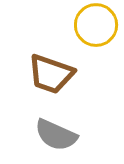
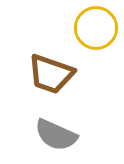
yellow circle: moved 3 px down
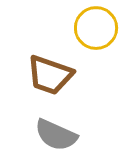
brown trapezoid: moved 1 px left, 1 px down
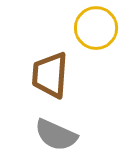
brown trapezoid: rotated 75 degrees clockwise
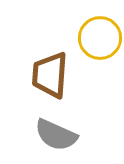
yellow circle: moved 4 px right, 10 px down
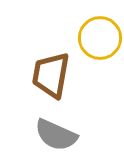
brown trapezoid: moved 1 px right; rotated 6 degrees clockwise
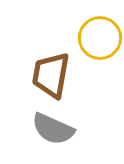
gray semicircle: moved 3 px left, 6 px up
